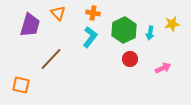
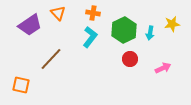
purple trapezoid: rotated 40 degrees clockwise
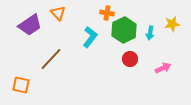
orange cross: moved 14 px right
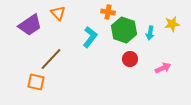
orange cross: moved 1 px right, 1 px up
green hexagon: rotated 15 degrees counterclockwise
orange square: moved 15 px right, 3 px up
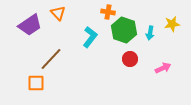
orange square: moved 1 px down; rotated 12 degrees counterclockwise
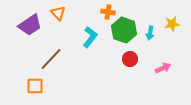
orange square: moved 1 px left, 3 px down
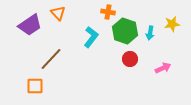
green hexagon: moved 1 px right, 1 px down
cyan L-shape: moved 1 px right
